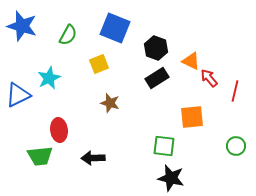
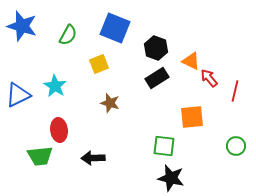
cyan star: moved 6 px right, 8 px down; rotated 15 degrees counterclockwise
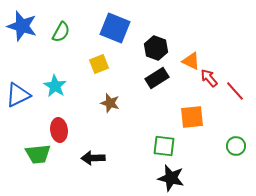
green semicircle: moved 7 px left, 3 px up
red line: rotated 55 degrees counterclockwise
green trapezoid: moved 2 px left, 2 px up
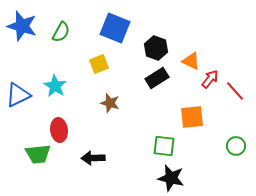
red arrow: moved 1 px right, 1 px down; rotated 78 degrees clockwise
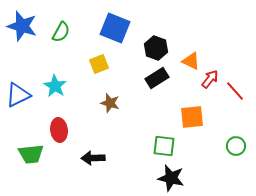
green trapezoid: moved 7 px left
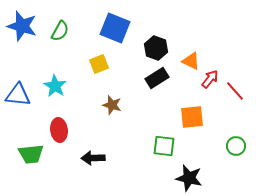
green semicircle: moved 1 px left, 1 px up
blue triangle: rotated 32 degrees clockwise
brown star: moved 2 px right, 2 px down
black star: moved 18 px right
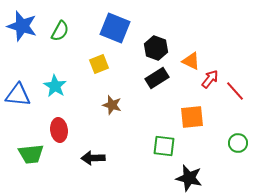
green circle: moved 2 px right, 3 px up
